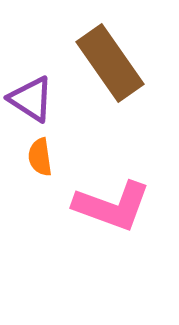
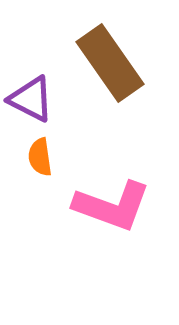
purple triangle: rotated 6 degrees counterclockwise
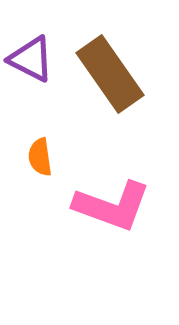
brown rectangle: moved 11 px down
purple triangle: moved 40 px up
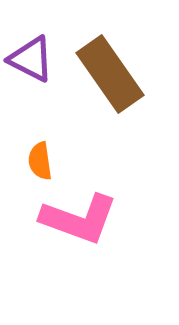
orange semicircle: moved 4 px down
pink L-shape: moved 33 px left, 13 px down
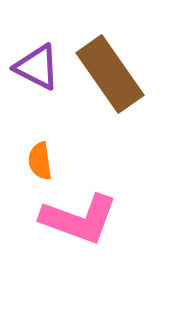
purple triangle: moved 6 px right, 8 px down
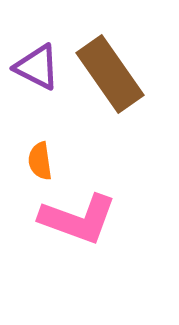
pink L-shape: moved 1 px left
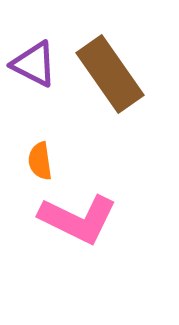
purple triangle: moved 3 px left, 3 px up
pink L-shape: rotated 6 degrees clockwise
